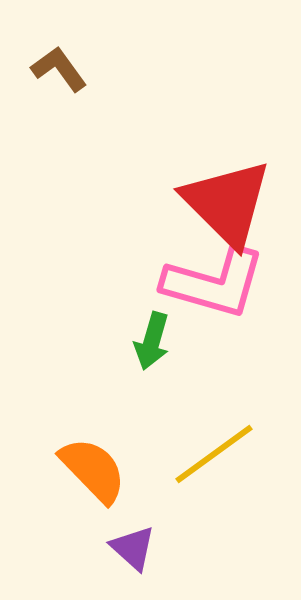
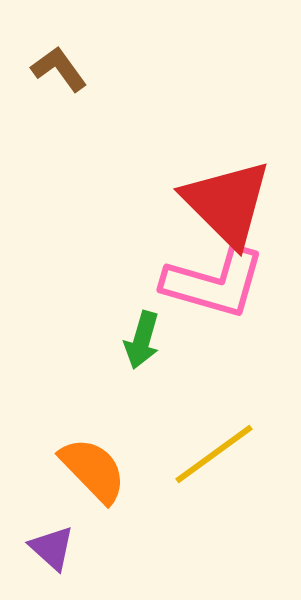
green arrow: moved 10 px left, 1 px up
purple triangle: moved 81 px left
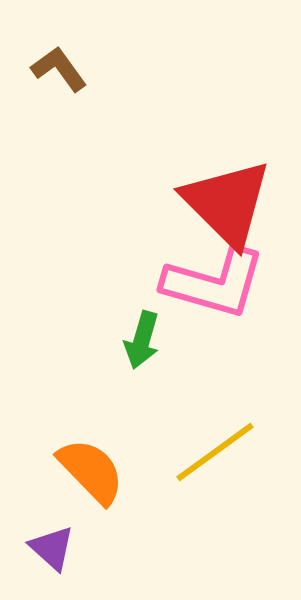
yellow line: moved 1 px right, 2 px up
orange semicircle: moved 2 px left, 1 px down
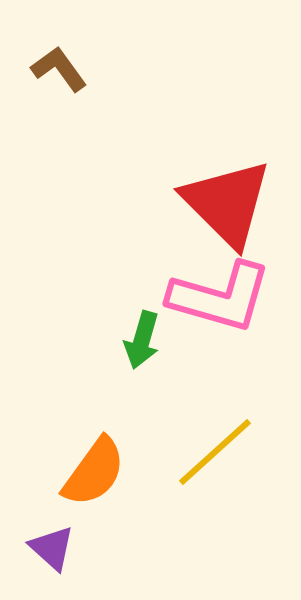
pink L-shape: moved 6 px right, 14 px down
yellow line: rotated 6 degrees counterclockwise
orange semicircle: moved 3 px right, 1 px down; rotated 80 degrees clockwise
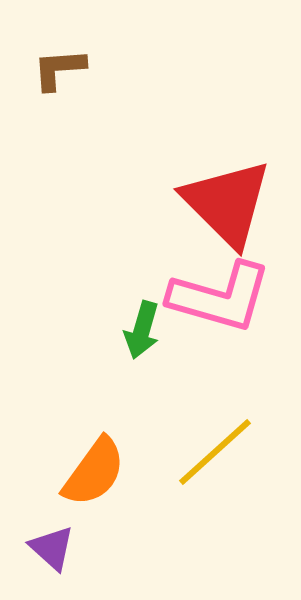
brown L-shape: rotated 58 degrees counterclockwise
green arrow: moved 10 px up
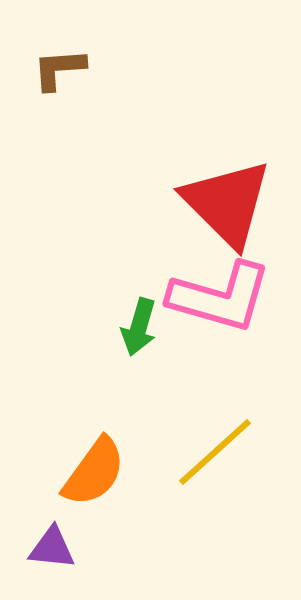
green arrow: moved 3 px left, 3 px up
purple triangle: rotated 36 degrees counterclockwise
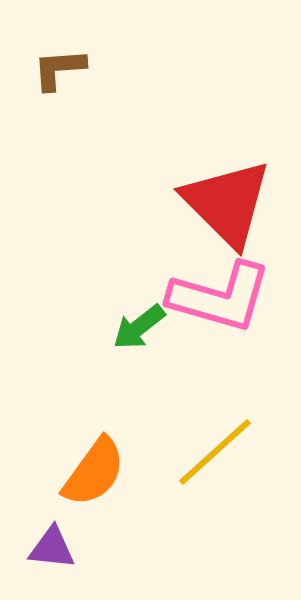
green arrow: rotated 36 degrees clockwise
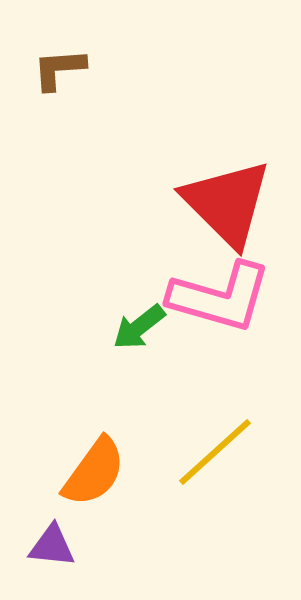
purple triangle: moved 2 px up
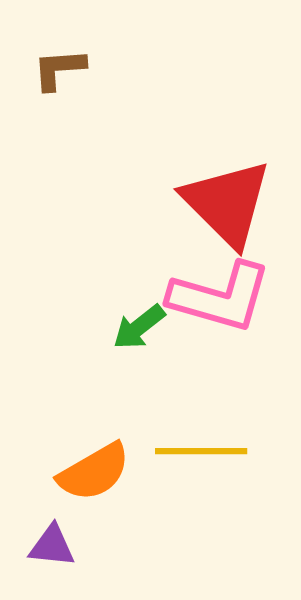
yellow line: moved 14 px left, 1 px up; rotated 42 degrees clockwise
orange semicircle: rotated 24 degrees clockwise
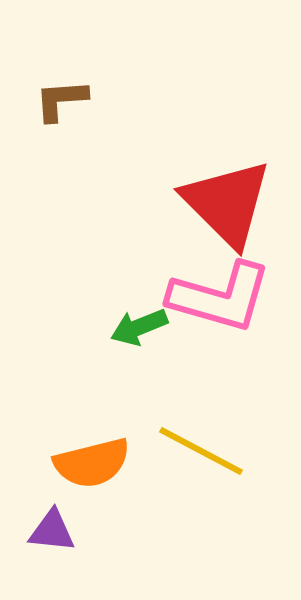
brown L-shape: moved 2 px right, 31 px down
green arrow: rotated 16 degrees clockwise
yellow line: rotated 28 degrees clockwise
orange semicircle: moved 2 px left, 9 px up; rotated 16 degrees clockwise
purple triangle: moved 15 px up
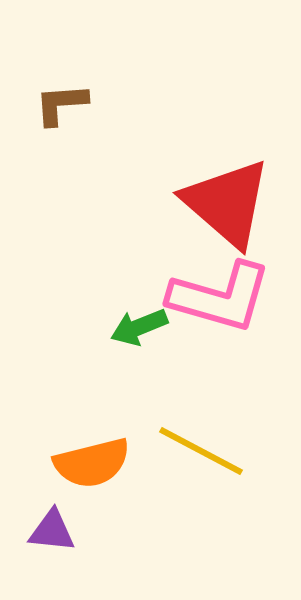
brown L-shape: moved 4 px down
red triangle: rotated 4 degrees counterclockwise
